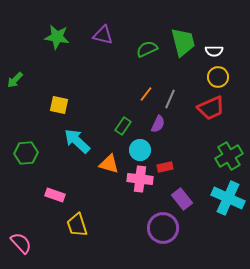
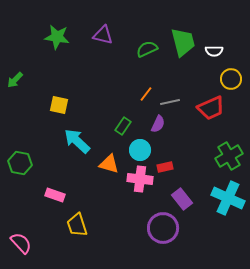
yellow circle: moved 13 px right, 2 px down
gray line: moved 3 px down; rotated 54 degrees clockwise
green hexagon: moved 6 px left, 10 px down; rotated 15 degrees clockwise
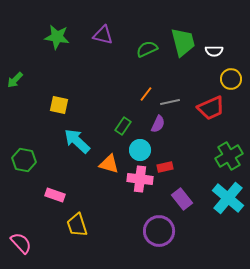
green hexagon: moved 4 px right, 3 px up
cyan cross: rotated 16 degrees clockwise
purple circle: moved 4 px left, 3 px down
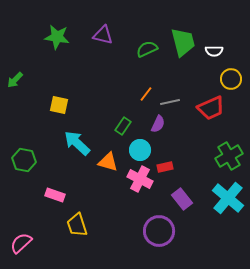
cyan arrow: moved 2 px down
orange triangle: moved 1 px left, 2 px up
pink cross: rotated 20 degrees clockwise
pink semicircle: rotated 90 degrees counterclockwise
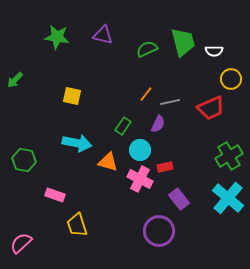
yellow square: moved 13 px right, 9 px up
cyan arrow: rotated 148 degrees clockwise
purple rectangle: moved 3 px left
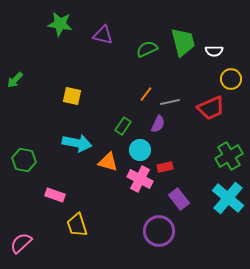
green star: moved 3 px right, 13 px up
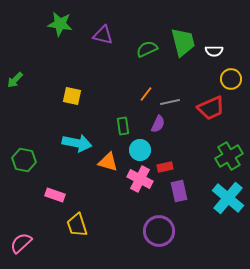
green rectangle: rotated 42 degrees counterclockwise
purple rectangle: moved 8 px up; rotated 25 degrees clockwise
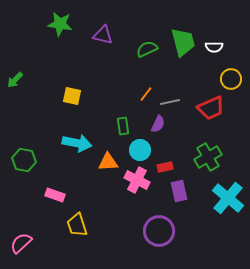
white semicircle: moved 4 px up
green cross: moved 21 px left, 1 px down
orange triangle: rotated 20 degrees counterclockwise
pink cross: moved 3 px left, 1 px down
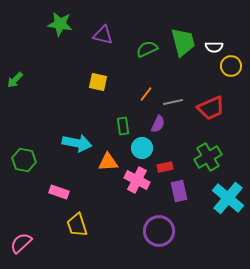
yellow circle: moved 13 px up
yellow square: moved 26 px right, 14 px up
gray line: moved 3 px right
cyan circle: moved 2 px right, 2 px up
pink rectangle: moved 4 px right, 3 px up
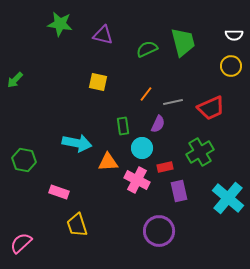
white semicircle: moved 20 px right, 12 px up
green cross: moved 8 px left, 5 px up
